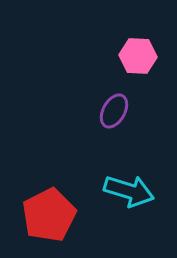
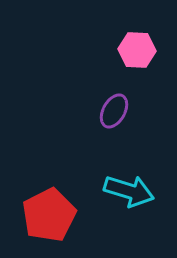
pink hexagon: moved 1 px left, 6 px up
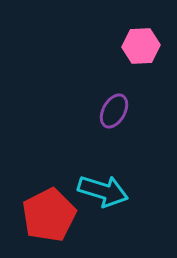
pink hexagon: moved 4 px right, 4 px up; rotated 6 degrees counterclockwise
cyan arrow: moved 26 px left
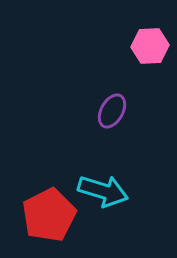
pink hexagon: moved 9 px right
purple ellipse: moved 2 px left
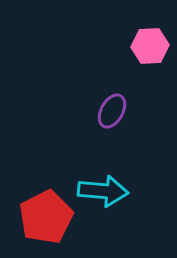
cyan arrow: rotated 12 degrees counterclockwise
red pentagon: moved 3 px left, 2 px down
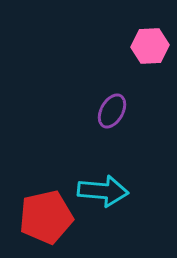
red pentagon: rotated 14 degrees clockwise
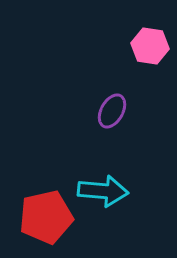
pink hexagon: rotated 12 degrees clockwise
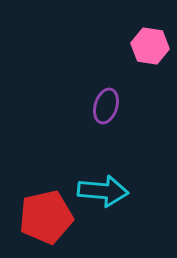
purple ellipse: moved 6 px left, 5 px up; rotated 12 degrees counterclockwise
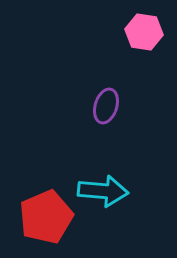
pink hexagon: moved 6 px left, 14 px up
red pentagon: rotated 10 degrees counterclockwise
